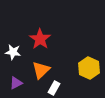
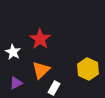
white star: rotated 21 degrees clockwise
yellow hexagon: moved 1 px left, 1 px down
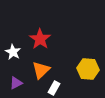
yellow hexagon: rotated 20 degrees counterclockwise
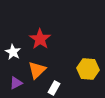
orange triangle: moved 4 px left
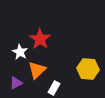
white star: moved 7 px right
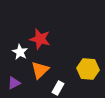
red star: rotated 20 degrees counterclockwise
orange triangle: moved 3 px right
purple triangle: moved 2 px left
white rectangle: moved 4 px right
